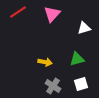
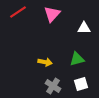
white triangle: rotated 16 degrees clockwise
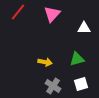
red line: rotated 18 degrees counterclockwise
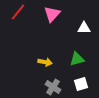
gray cross: moved 1 px down
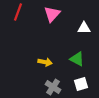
red line: rotated 18 degrees counterclockwise
green triangle: rotated 42 degrees clockwise
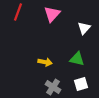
white triangle: rotated 48 degrees counterclockwise
green triangle: rotated 14 degrees counterclockwise
